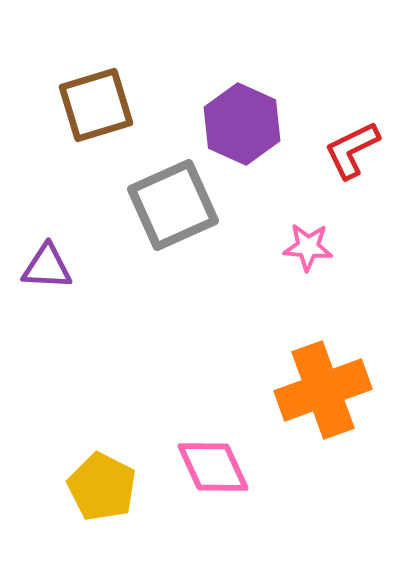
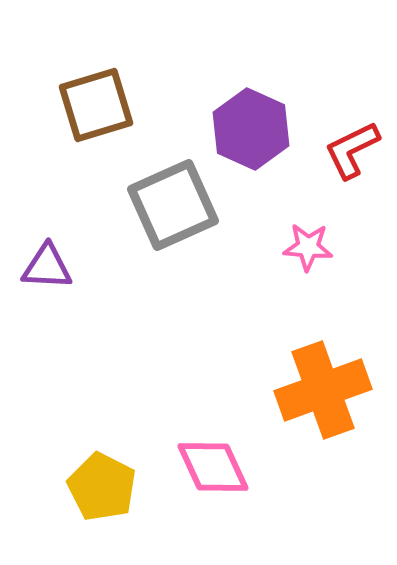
purple hexagon: moved 9 px right, 5 px down
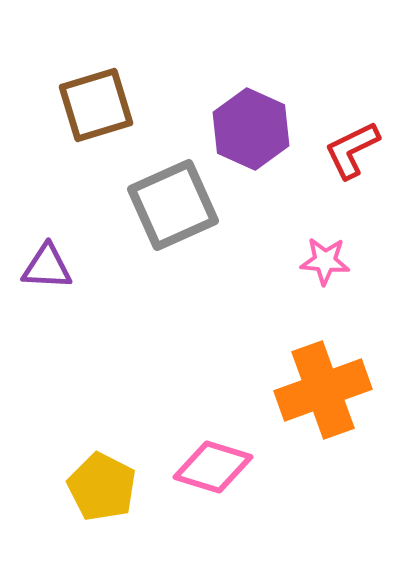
pink star: moved 17 px right, 14 px down
pink diamond: rotated 48 degrees counterclockwise
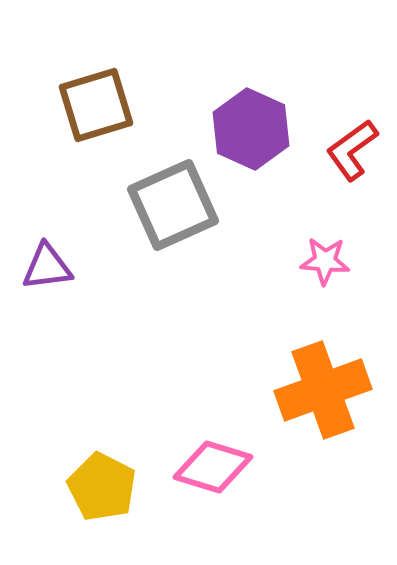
red L-shape: rotated 10 degrees counterclockwise
purple triangle: rotated 10 degrees counterclockwise
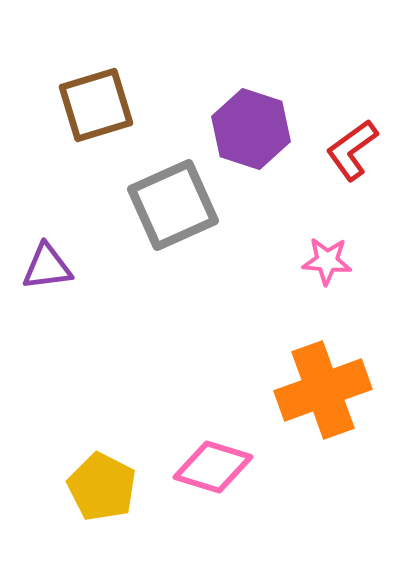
purple hexagon: rotated 6 degrees counterclockwise
pink star: moved 2 px right
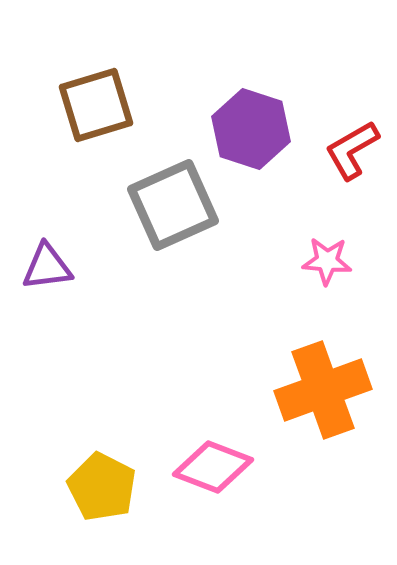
red L-shape: rotated 6 degrees clockwise
pink diamond: rotated 4 degrees clockwise
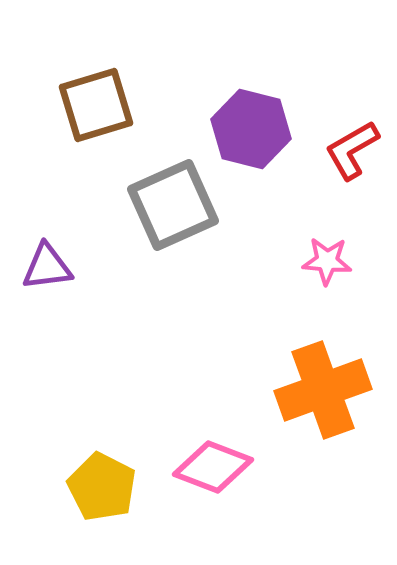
purple hexagon: rotated 4 degrees counterclockwise
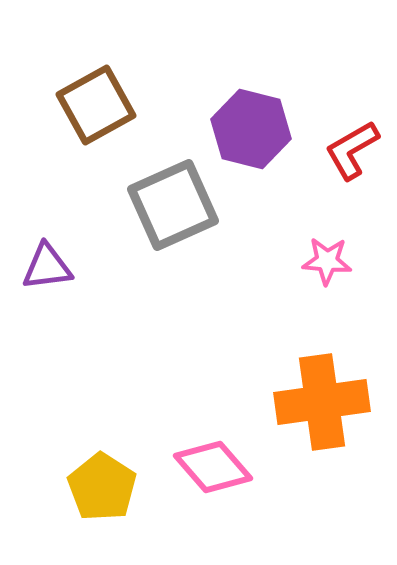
brown square: rotated 12 degrees counterclockwise
orange cross: moved 1 px left, 12 px down; rotated 12 degrees clockwise
pink diamond: rotated 28 degrees clockwise
yellow pentagon: rotated 6 degrees clockwise
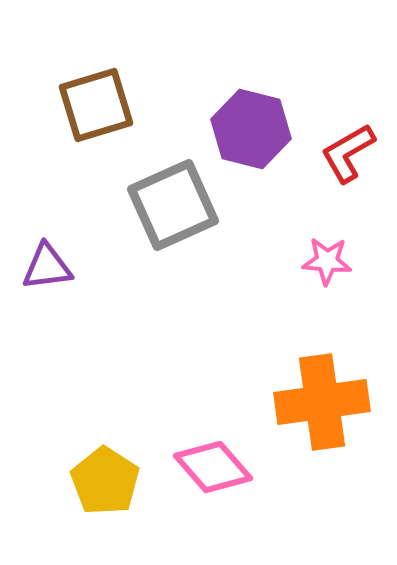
brown square: rotated 12 degrees clockwise
red L-shape: moved 4 px left, 3 px down
yellow pentagon: moved 3 px right, 6 px up
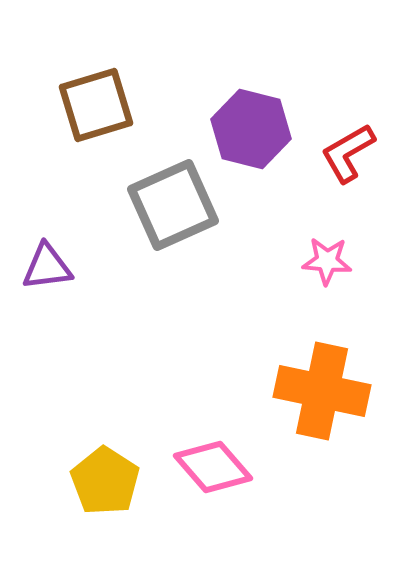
orange cross: moved 11 px up; rotated 20 degrees clockwise
